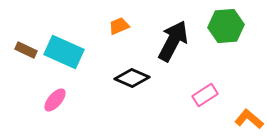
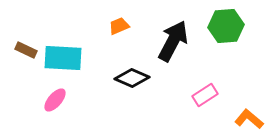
cyan rectangle: moved 1 px left, 6 px down; rotated 21 degrees counterclockwise
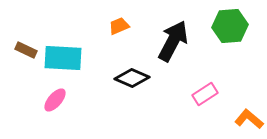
green hexagon: moved 4 px right
pink rectangle: moved 1 px up
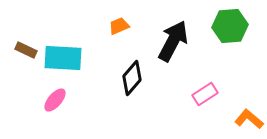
black diamond: rotated 72 degrees counterclockwise
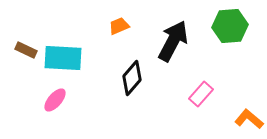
pink rectangle: moved 4 px left; rotated 15 degrees counterclockwise
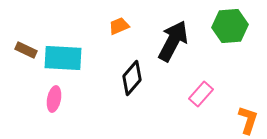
pink ellipse: moved 1 px left, 1 px up; rotated 30 degrees counterclockwise
orange L-shape: moved 1 px left, 1 px down; rotated 68 degrees clockwise
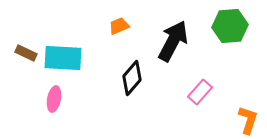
brown rectangle: moved 3 px down
pink rectangle: moved 1 px left, 2 px up
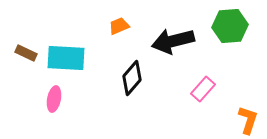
black arrow: rotated 132 degrees counterclockwise
cyan rectangle: moved 3 px right
pink rectangle: moved 3 px right, 3 px up
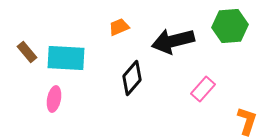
orange trapezoid: moved 1 px down
brown rectangle: moved 1 px right, 1 px up; rotated 25 degrees clockwise
orange L-shape: moved 1 px left, 1 px down
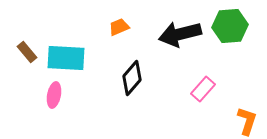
black arrow: moved 7 px right, 7 px up
pink ellipse: moved 4 px up
